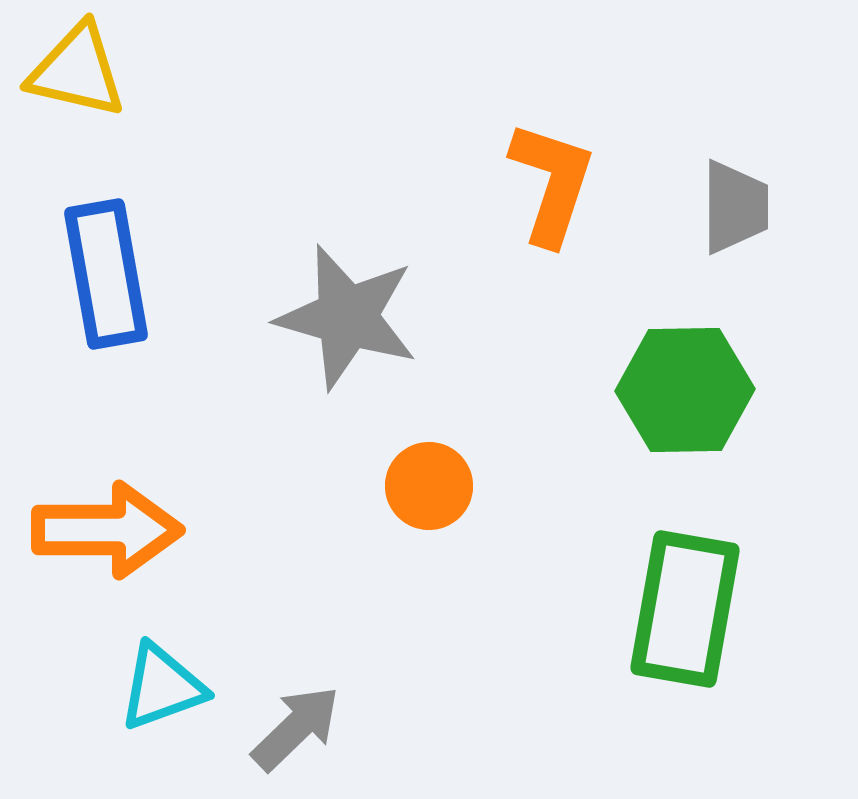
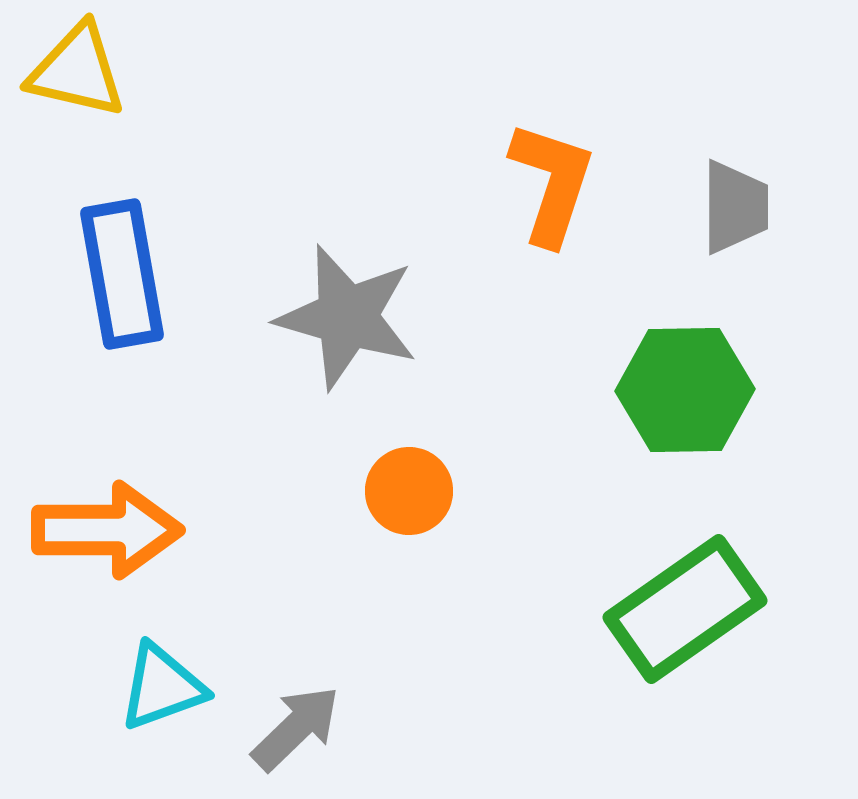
blue rectangle: moved 16 px right
orange circle: moved 20 px left, 5 px down
green rectangle: rotated 45 degrees clockwise
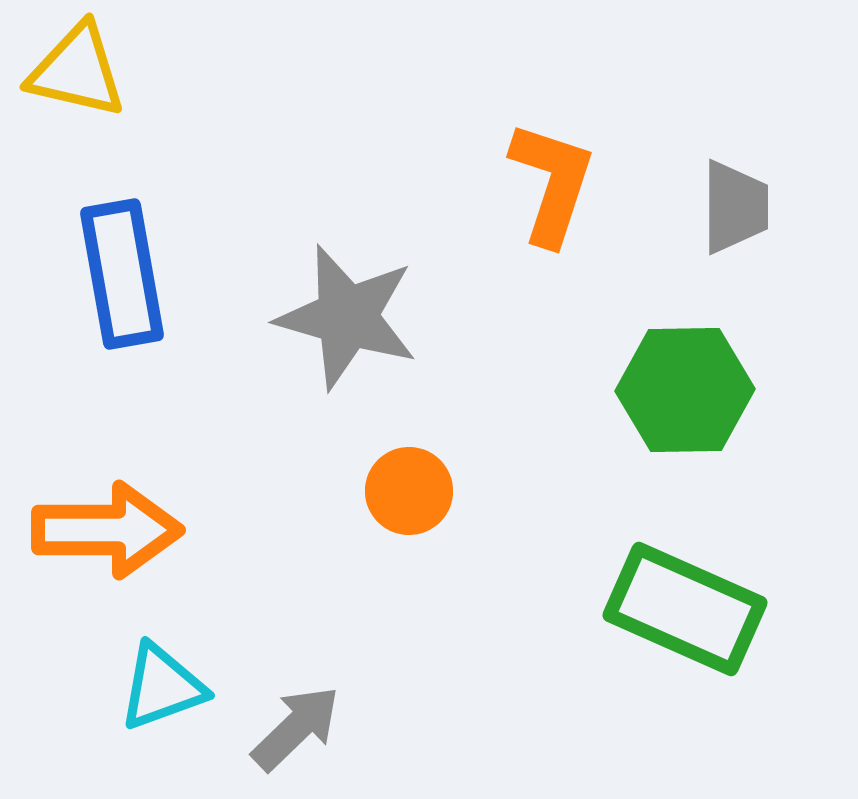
green rectangle: rotated 59 degrees clockwise
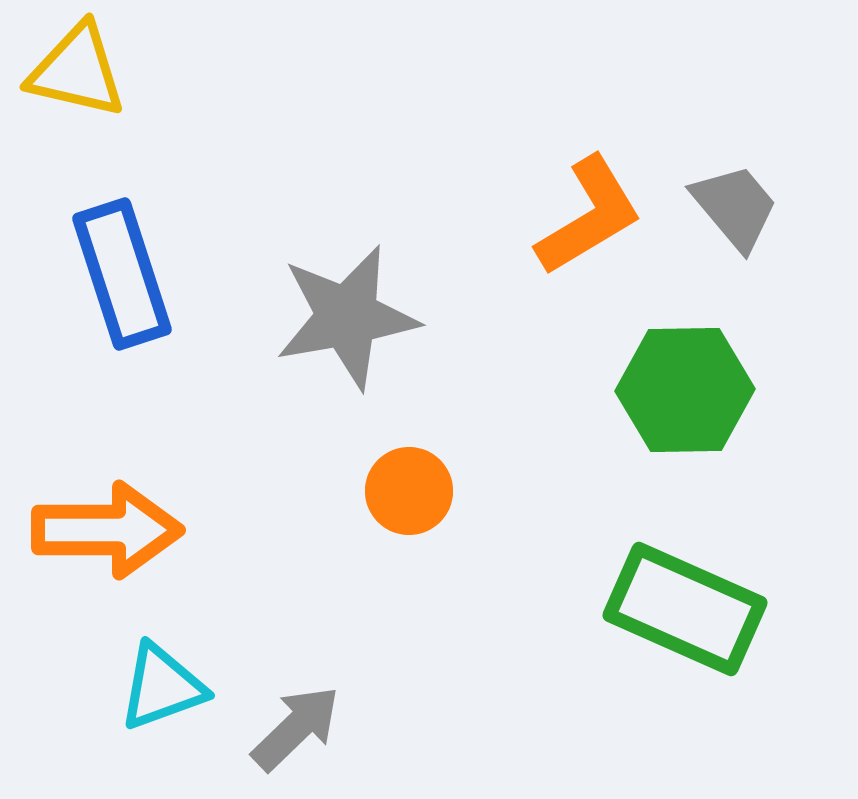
orange L-shape: moved 37 px right, 33 px down; rotated 41 degrees clockwise
gray trapezoid: rotated 40 degrees counterclockwise
blue rectangle: rotated 8 degrees counterclockwise
gray star: rotated 26 degrees counterclockwise
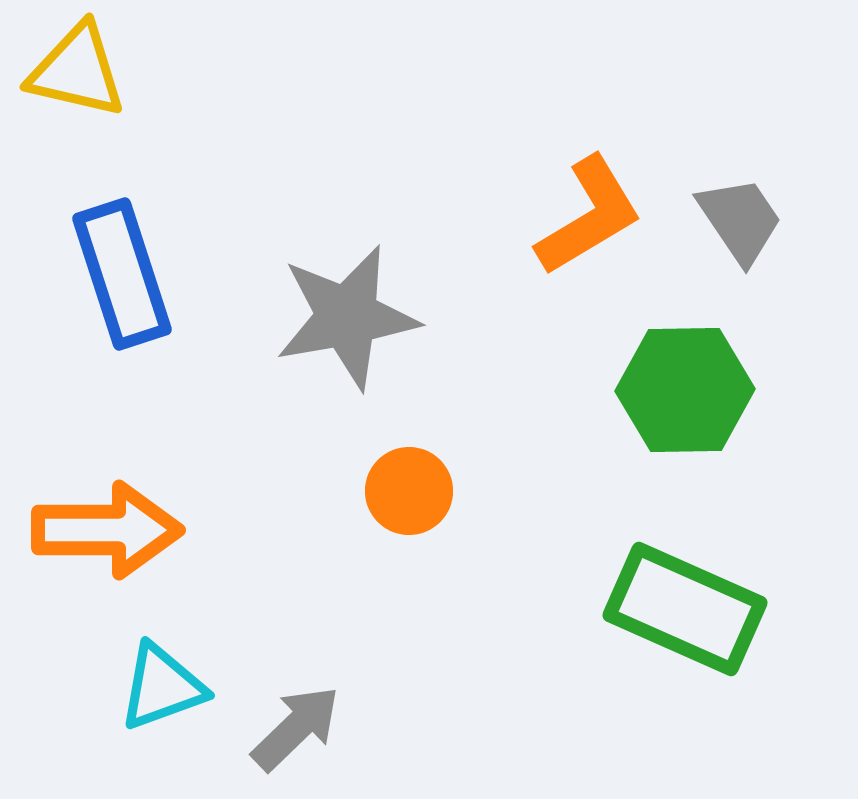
gray trapezoid: moved 5 px right, 13 px down; rotated 6 degrees clockwise
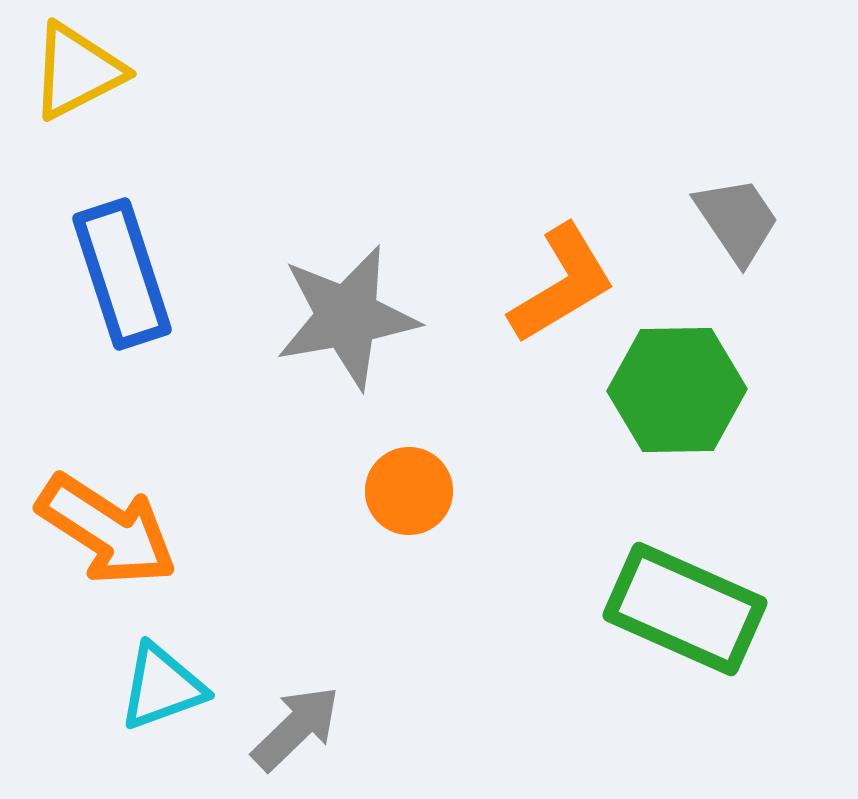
yellow triangle: rotated 40 degrees counterclockwise
orange L-shape: moved 27 px left, 68 px down
gray trapezoid: moved 3 px left
green hexagon: moved 8 px left
orange arrow: rotated 33 degrees clockwise
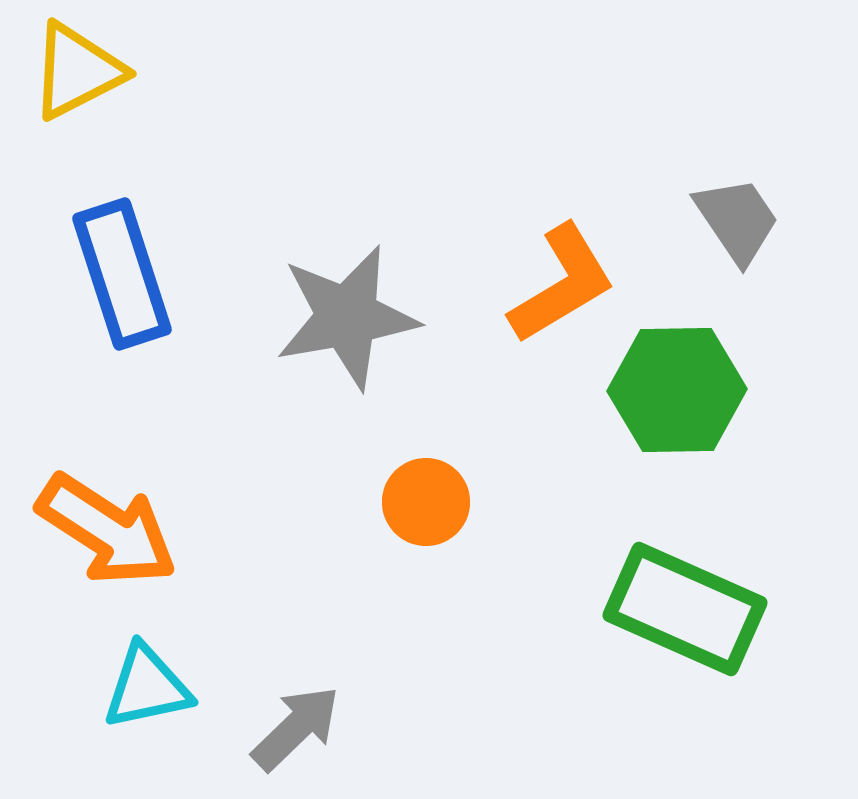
orange circle: moved 17 px right, 11 px down
cyan triangle: moved 15 px left; rotated 8 degrees clockwise
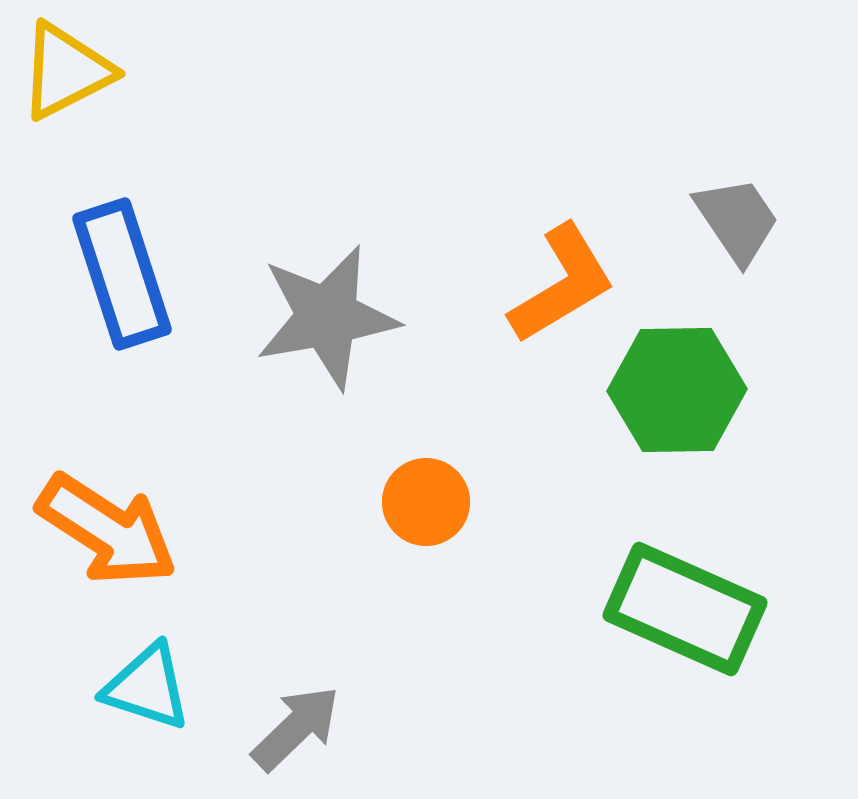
yellow triangle: moved 11 px left
gray star: moved 20 px left
cyan triangle: rotated 30 degrees clockwise
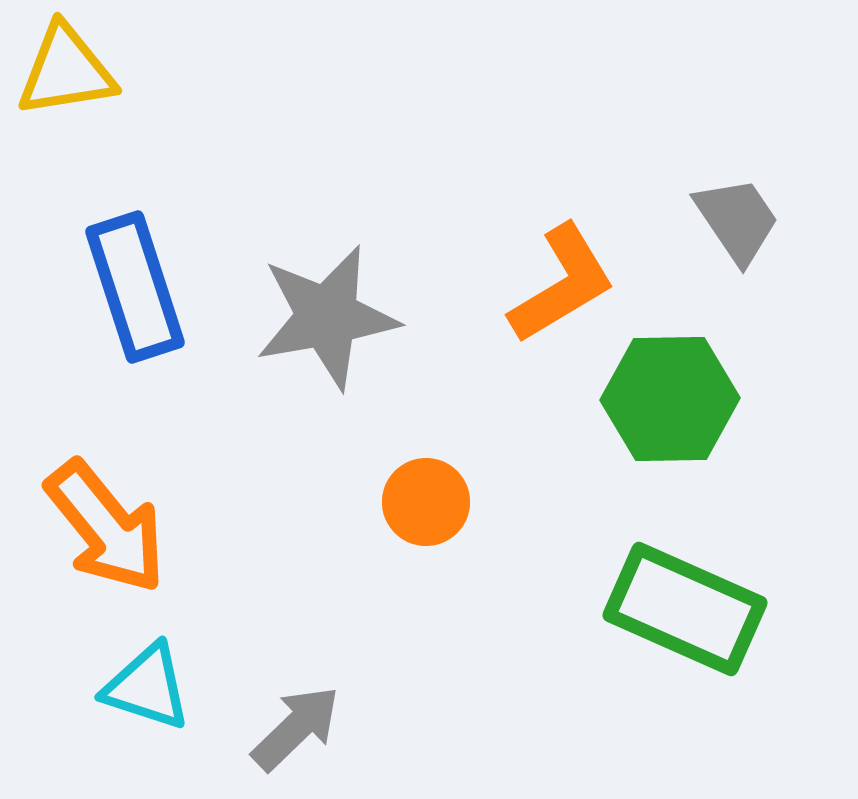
yellow triangle: rotated 18 degrees clockwise
blue rectangle: moved 13 px right, 13 px down
green hexagon: moved 7 px left, 9 px down
orange arrow: moved 1 px left, 3 px up; rotated 18 degrees clockwise
